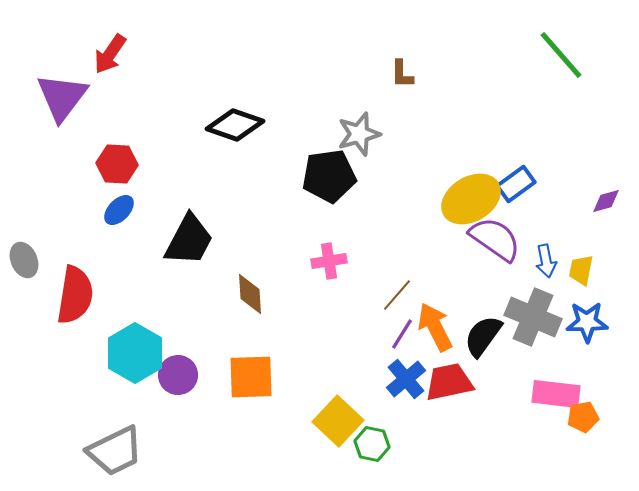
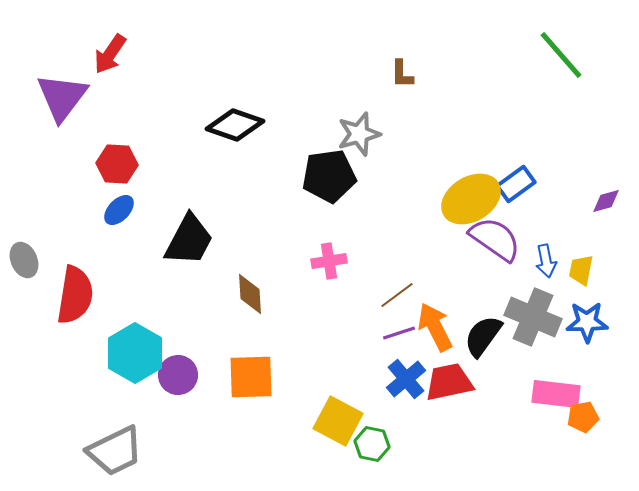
brown line: rotated 12 degrees clockwise
purple line: moved 3 px left, 1 px up; rotated 40 degrees clockwise
yellow square: rotated 15 degrees counterclockwise
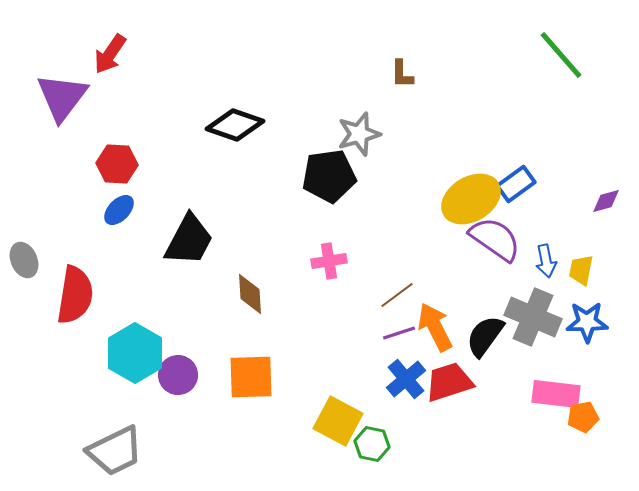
black semicircle: moved 2 px right
red trapezoid: rotated 6 degrees counterclockwise
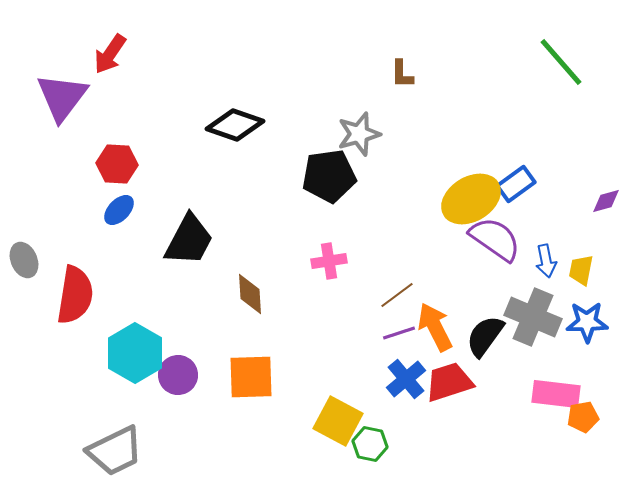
green line: moved 7 px down
green hexagon: moved 2 px left
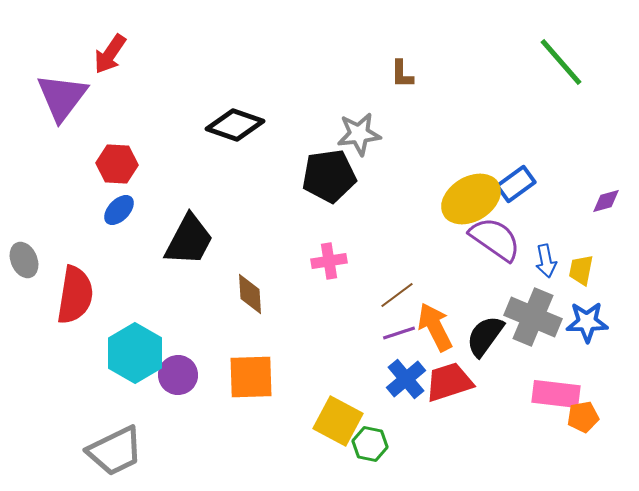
gray star: rotated 9 degrees clockwise
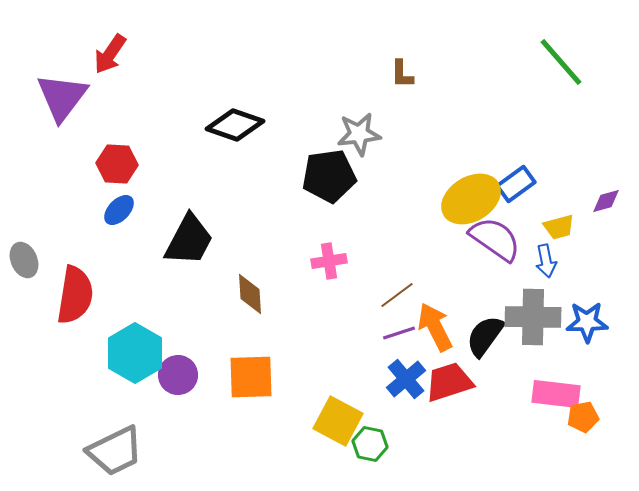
yellow trapezoid: moved 22 px left, 43 px up; rotated 116 degrees counterclockwise
gray cross: rotated 22 degrees counterclockwise
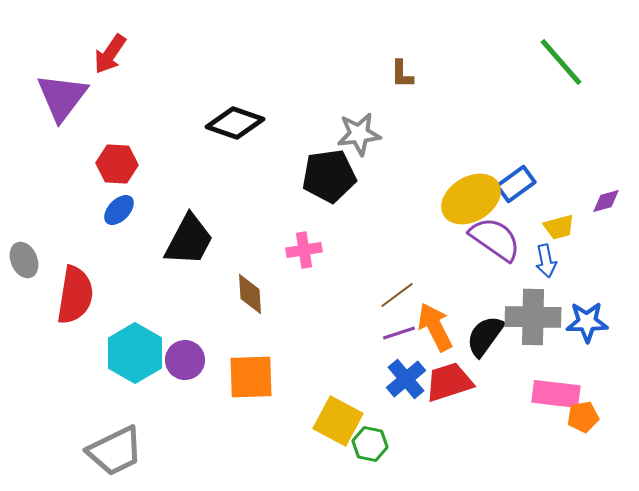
black diamond: moved 2 px up
pink cross: moved 25 px left, 11 px up
purple circle: moved 7 px right, 15 px up
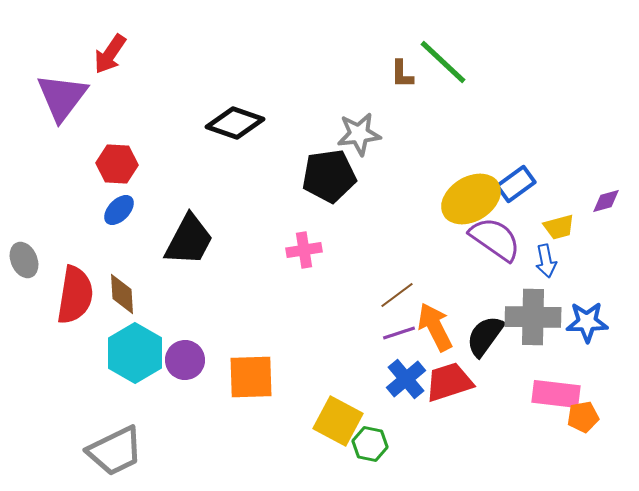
green line: moved 118 px left; rotated 6 degrees counterclockwise
brown diamond: moved 128 px left
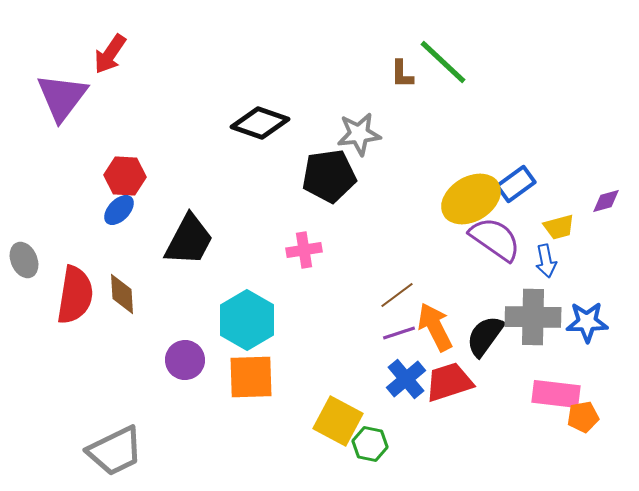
black diamond: moved 25 px right
red hexagon: moved 8 px right, 12 px down
cyan hexagon: moved 112 px right, 33 px up
